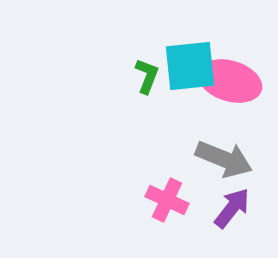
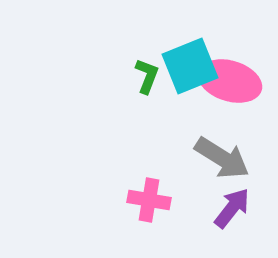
cyan square: rotated 16 degrees counterclockwise
gray arrow: moved 2 px left, 1 px up; rotated 10 degrees clockwise
pink cross: moved 18 px left; rotated 15 degrees counterclockwise
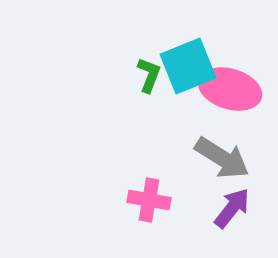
cyan square: moved 2 px left
green L-shape: moved 2 px right, 1 px up
pink ellipse: moved 8 px down
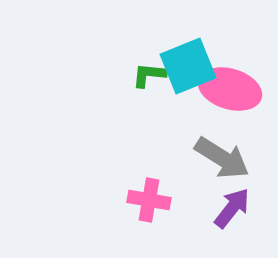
green L-shape: rotated 105 degrees counterclockwise
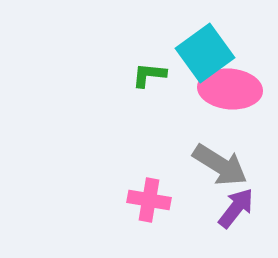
cyan square: moved 17 px right, 13 px up; rotated 14 degrees counterclockwise
pink ellipse: rotated 12 degrees counterclockwise
gray arrow: moved 2 px left, 7 px down
purple arrow: moved 4 px right
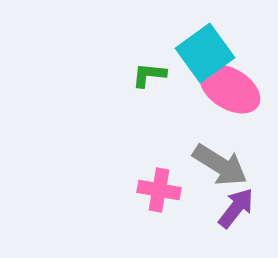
pink ellipse: rotated 26 degrees clockwise
pink cross: moved 10 px right, 10 px up
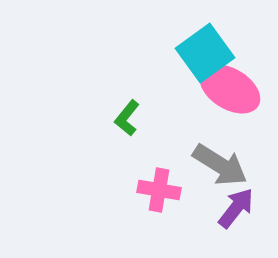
green L-shape: moved 22 px left, 43 px down; rotated 57 degrees counterclockwise
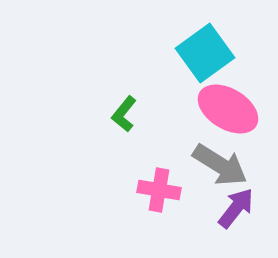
pink ellipse: moved 2 px left, 20 px down
green L-shape: moved 3 px left, 4 px up
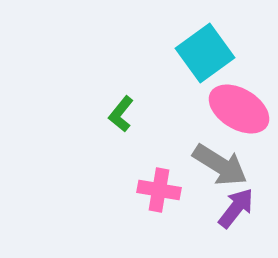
pink ellipse: moved 11 px right
green L-shape: moved 3 px left
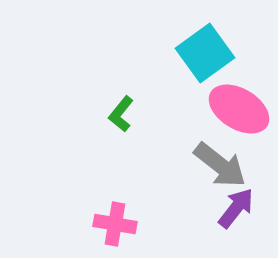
gray arrow: rotated 6 degrees clockwise
pink cross: moved 44 px left, 34 px down
